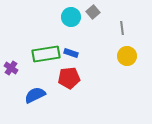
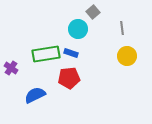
cyan circle: moved 7 px right, 12 px down
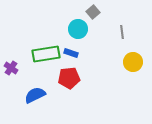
gray line: moved 4 px down
yellow circle: moved 6 px right, 6 px down
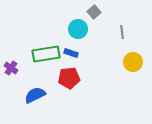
gray square: moved 1 px right
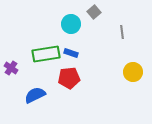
cyan circle: moved 7 px left, 5 px up
yellow circle: moved 10 px down
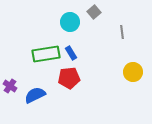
cyan circle: moved 1 px left, 2 px up
blue rectangle: rotated 40 degrees clockwise
purple cross: moved 1 px left, 18 px down
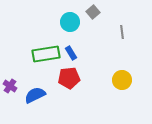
gray square: moved 1 px left
yellow circle: moved 11 px left, 8 px down
